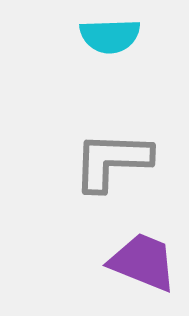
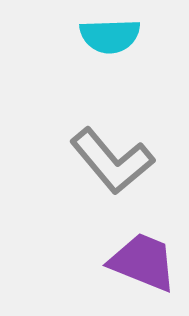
gray L-shape: rotated 132 degrees counterclockwise
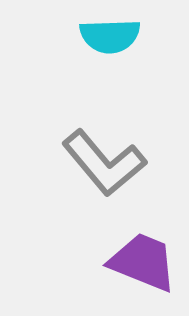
gray L-shape: moved 8 px left, 2 px down
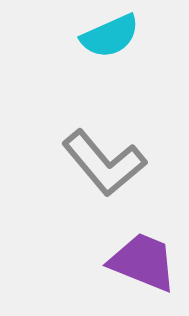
cyan semicircle: rotated 22 degrees counterclockwise
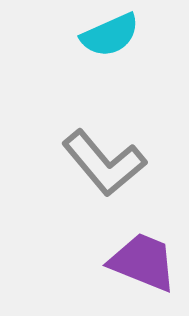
cyan semicircle: moved 1 px up
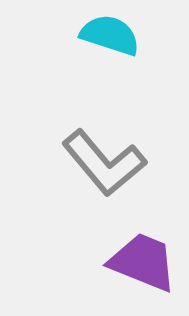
cyan semicircle: rotated 138 degrees counterclockwise
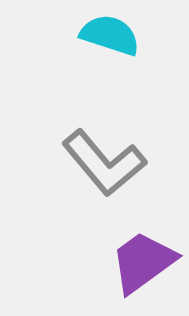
purple trapezoid: rotated 58 degrees counterclockwise
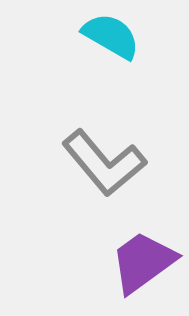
cyan semicircle: moved 1 px right, 1 px down; rotated 12 degrees clockwise
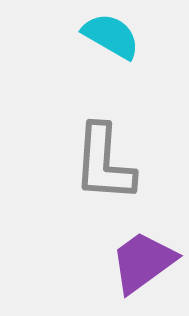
gray L-shape: rotated 44 degrees clockwise
